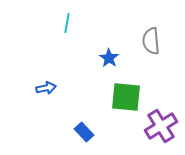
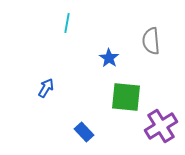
blue arrow: rotated 48 degrees counterclockwise
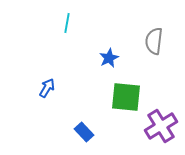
gray semicircle: moved 3 px right; rotated 12 degrees clockwise
blue star: rotated 12 degrees clockwise
blue arrow: moved 1 px right
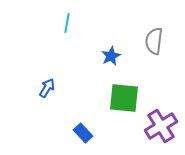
blue star: moved 2 px right, 2 px up
green square: moved 2 px left, 1 px down
blue rectangle: moved 1 px left, 1 px down
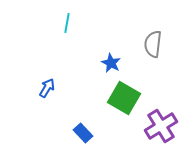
gray semicircle: moved 1 px left, 3 px down
blue star: moved 7 px down; rotated 18 degrees counterclockwise
green square: rotated 24 degrees clockwise
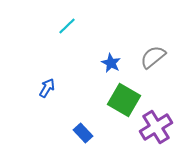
cyan line: moved 3 px down; rotated 36 degrees clockwise
gray semicircle: moved 13 px down; rotated 44 degrees clockwise
green square: moved 2 px down
purple cross: moved 5 px left, 1 px down
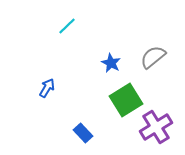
green square: moved 2 px right; rotated 28 degrees clockwise
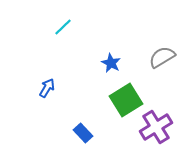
cyan line: moved 4 px left, 1 px down
gray semicircle: moved 9 px right; rotated 8 degrees clockwise
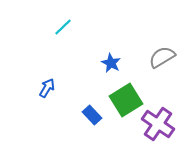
purple cross: moved 2 px right, 3 px up; rotated 24 degrees counterclockwise
blue rectangle: moved 9 px right, 18 px up
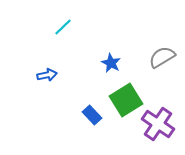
blue arrow: moved 13 px up; rotated 48 degrees clockwise
